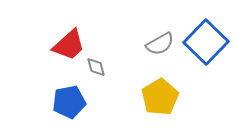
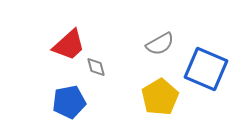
blue square: moved 27 px down; rotated 21 degrees counterclockwise
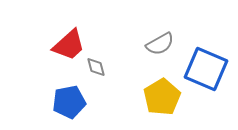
yellow pentagon: moved 2 px right
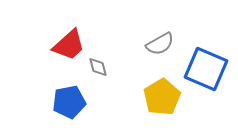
gray diamond: moved 2 px right
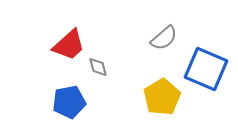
gray semicircle: moved 4 px right, 6 px up; rotated 12 degrees counterclockwise
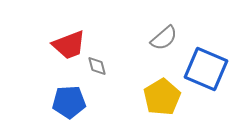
red trapezoid: rotated 21 degrees clockwise
gray diamond: moved 1 px left, 1 px up
blue pentagon: rotated 8 degrees clockwise
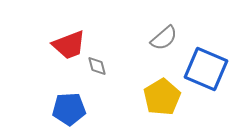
blue pentagon: moved 7 px down
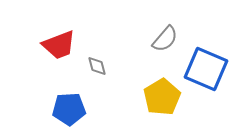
gray semicircle: moved 1 px right, 1 px down; rotated 8 degrees counterclockwise
red trapezoid: moved 10 px left
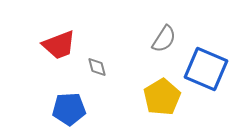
gray semicircle: moved 1 px left; rotated 8 degrees counterclockwise
gray diamond: moved 1 px down
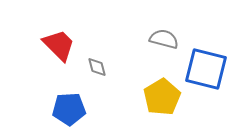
gray semicircle: rotated 108 degrees counterclockwise
red trapezoid: rotated 114 degrees counterclockwise
blue square: rotated 9 degrees counterclockwise
